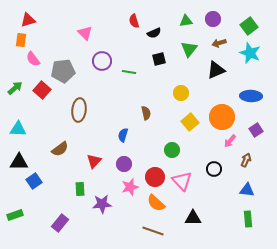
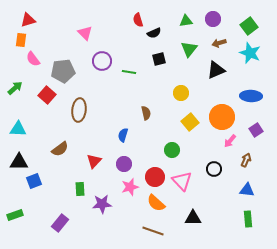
red semicircle at (134, 21): moved 4 px right, 1 px up
red square at (42, 90): moved 5 px right, 5 px down
blue square at (34, 181): rotated 14 degrees clockwise
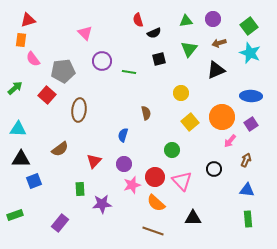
purple square at (256, 130): moved 5 px left, 6 px up
black triangle at (19, 162): moved 2 px right, 3 px up
pink star at (130, 187): moved 2 px right, 2 px up
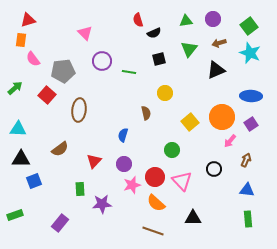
yellow circle at (181, 93): moved 16 px left
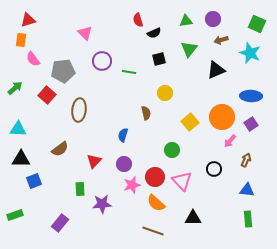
green square at (249, 26): moved 8 px right, 2 px up; rotated 30 degrees counterclockwise
brown arrow at (219, 43): moved 2 px right, 3 px up
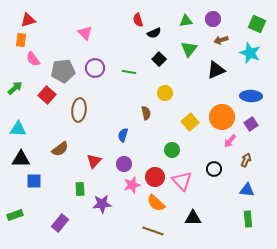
black square at (159, 59): rotated 32 degrees counterclockwise
purple circle at (102, 61): moved 7 px left, 7 px down
blue square at (34, 181): rotated 21 degrees clockwise
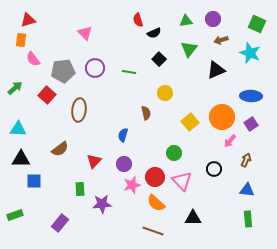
green circle at (172, 150): moved 2 px right, 3 px down
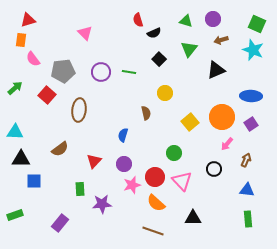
green triangle at (186, 21): rotated 24 degrees clockwise
cyan star at (250, 53): moved 3 px right, 3 px up
purple circle at (95, 68): moved 6 px right, 4 px down
cyan triangle at (18, 129): moved 3 px left, 3 px down
pink arrow at (230, 141): moved 3 px left, 3 px down
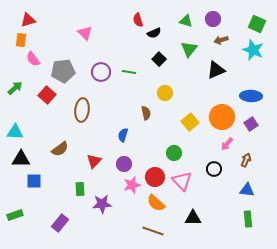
brown ellipse at (79, 110): moved 3 px right
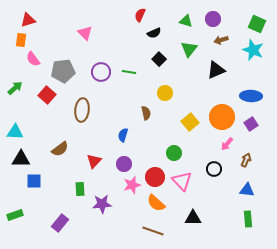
red semicircle at (138, 20): moved 2 px right, 5 px up; rotated 40 degrees clockwise
